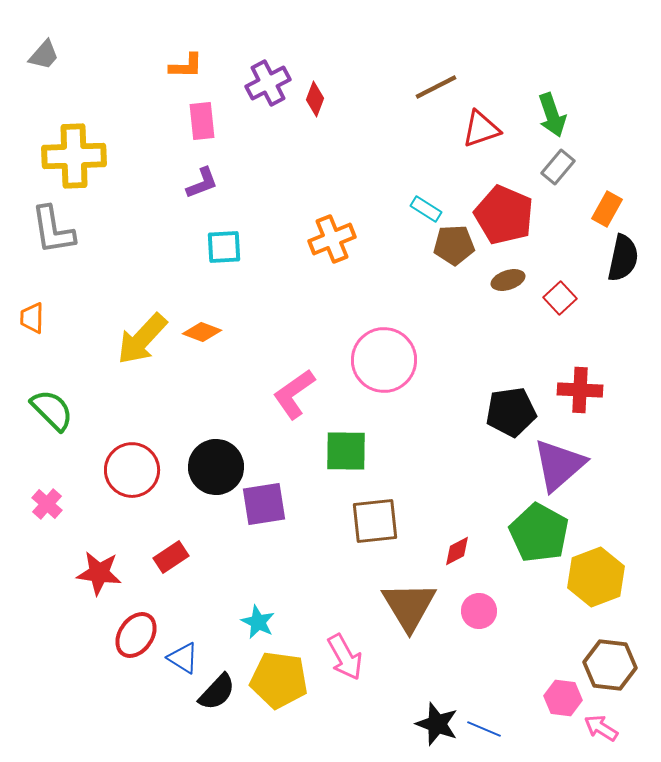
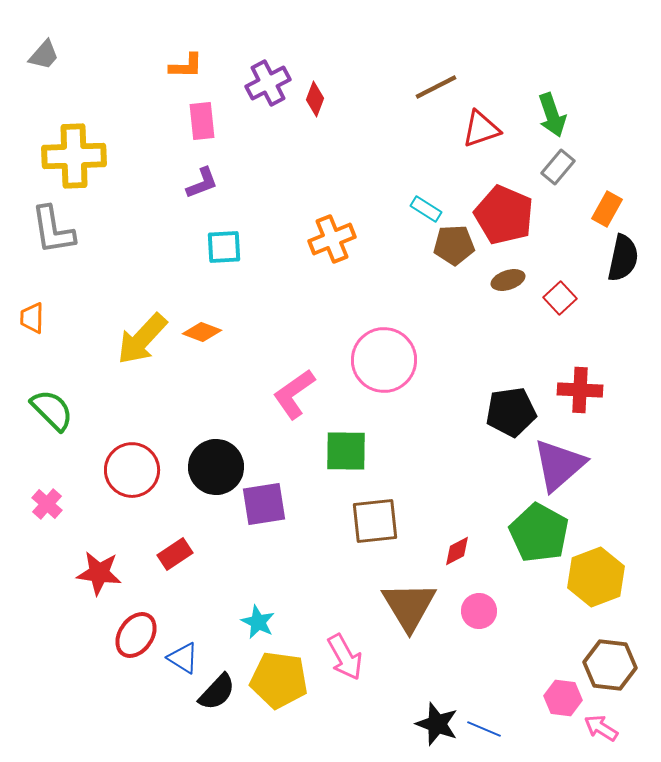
red rectangle at (171, 557): moved 4 px right, 3 px up
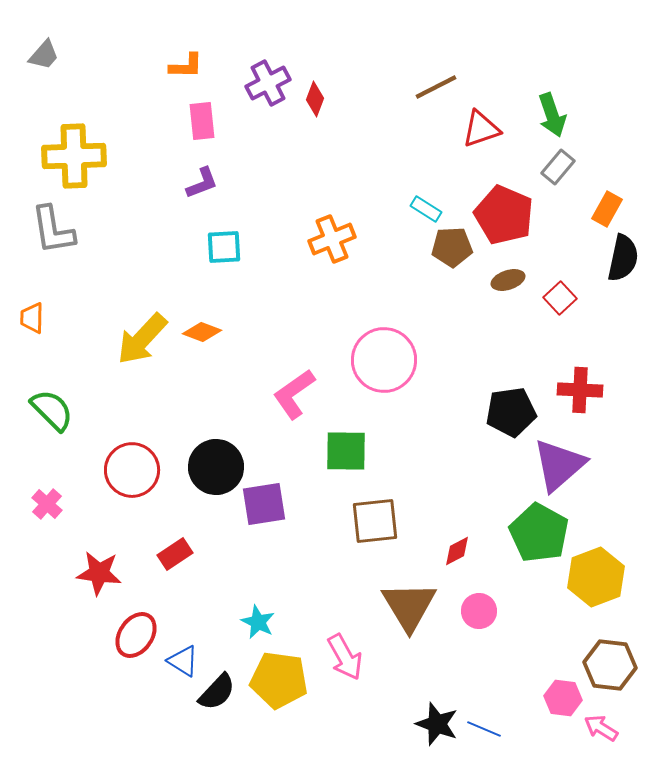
brown pentagon at (454, 245): moved 2 px left, 2 px down
blue triangle at (183, 658): moved 3 px down
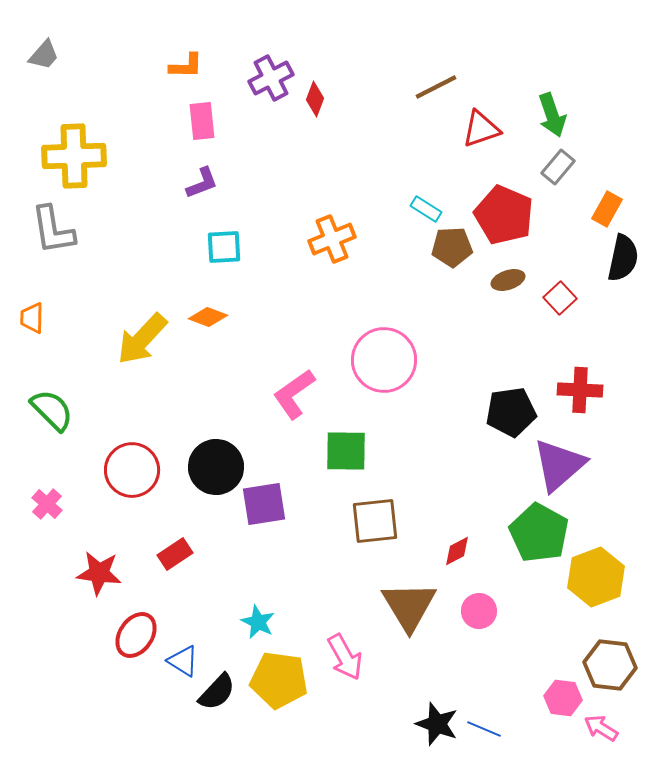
purple cross at (268, 83): moved 3 px right, 5 px up
orange diamond at (202, 332): moved 6 px right, 15 px up
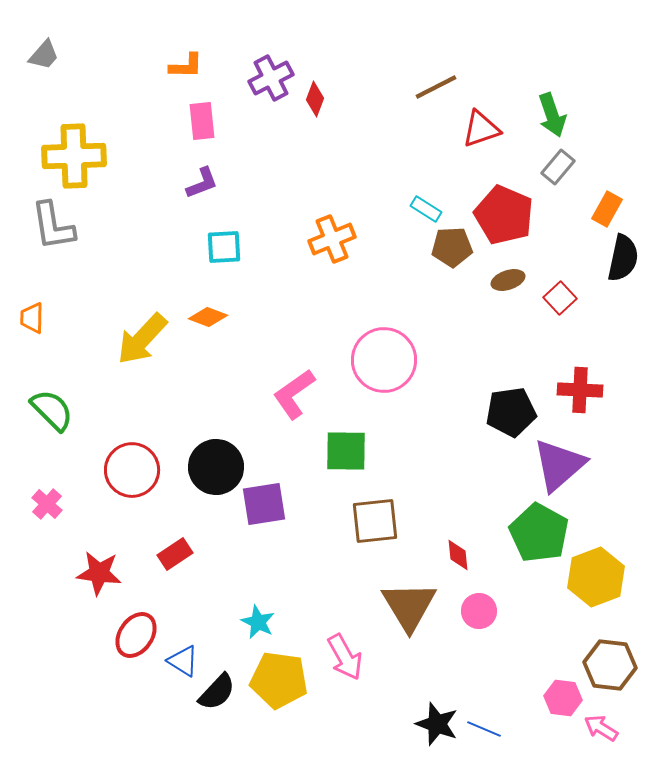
gray L-shape at (53, 230): moved 4 px up
red diamond at (457, 551): moved 1 px right, 4 px down; rotated 68 degrees counterclockwise
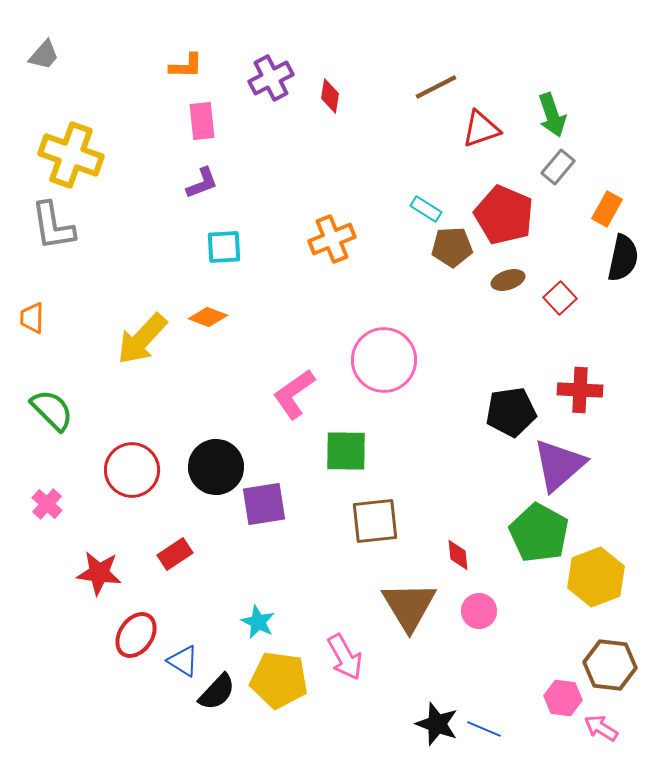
red diamond at (315, 99): moved 15 px right, 3 px up; rotated 12 degrees counterclockwise
yellow cross at (74, 156): moved 3 px left, 1 px up; rotated 22 degrees clockwise
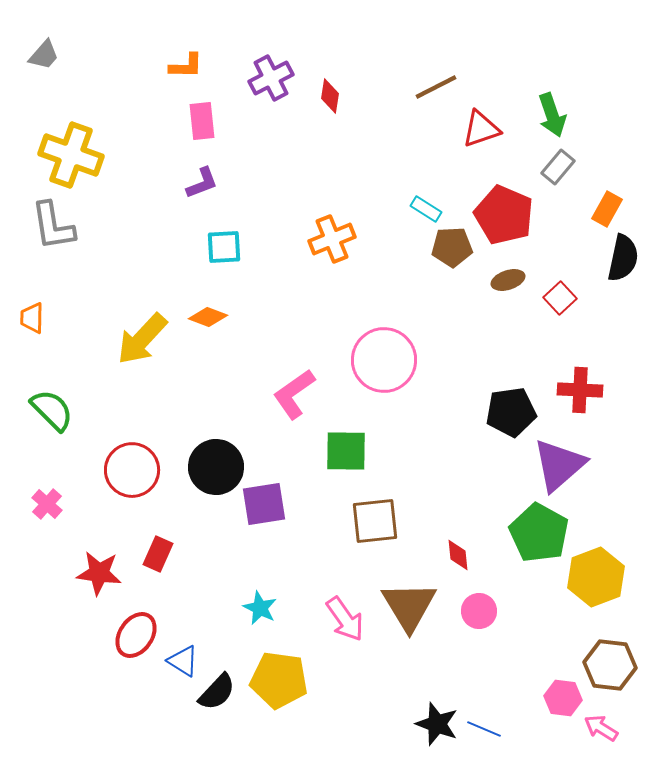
red rectangle at (175, 554): moved 17 px left; rotated 32 degrees counterclockwise
cyan star at (258, 622): moved 2 px right, 14 px up
pink arrow at (345, 657): moved 38 px up; rotated 6 degrees counterclockwise
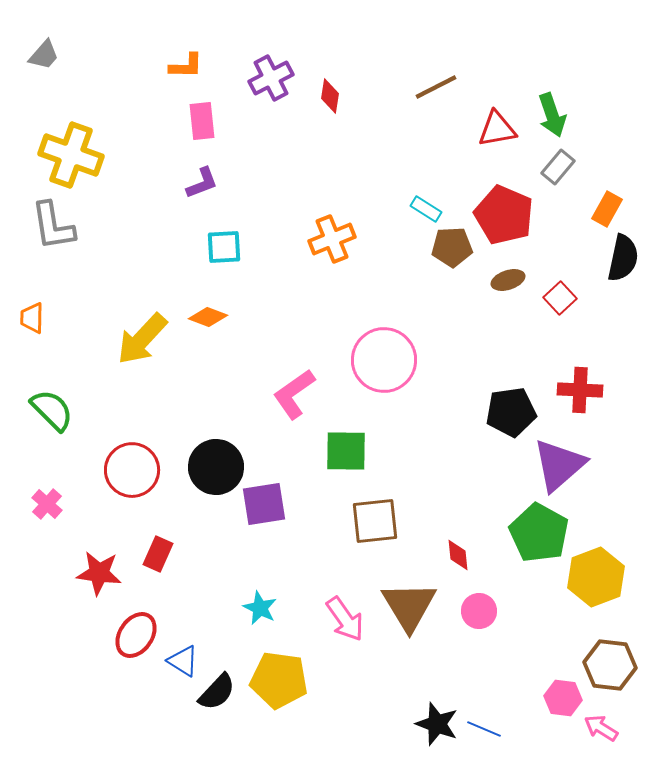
red triangle at (481, 129): moved 16 px right; rotated 9 degrees clockwise
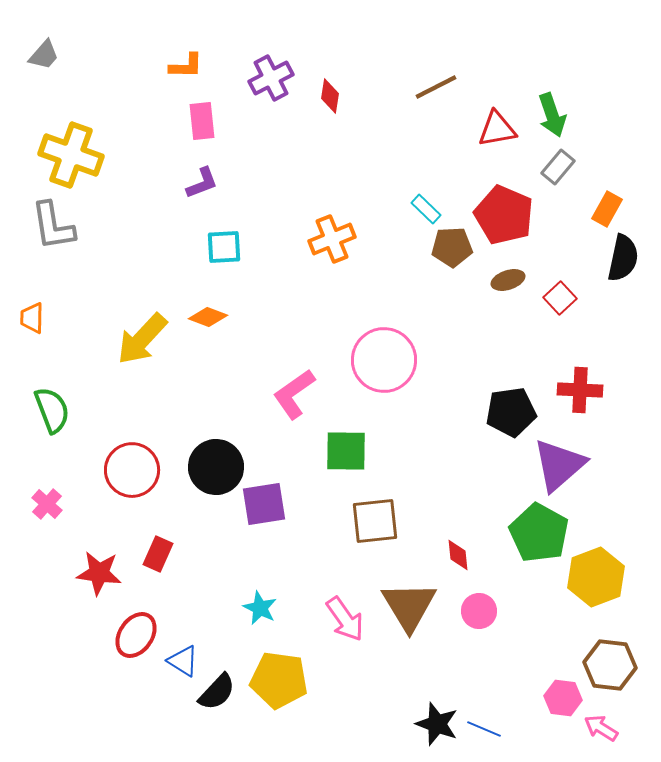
cyan rectangle at (426, 209): rotated 12 degrees clockwise
green semicircle at (52, 410): rotated 24 degrees clockwise
